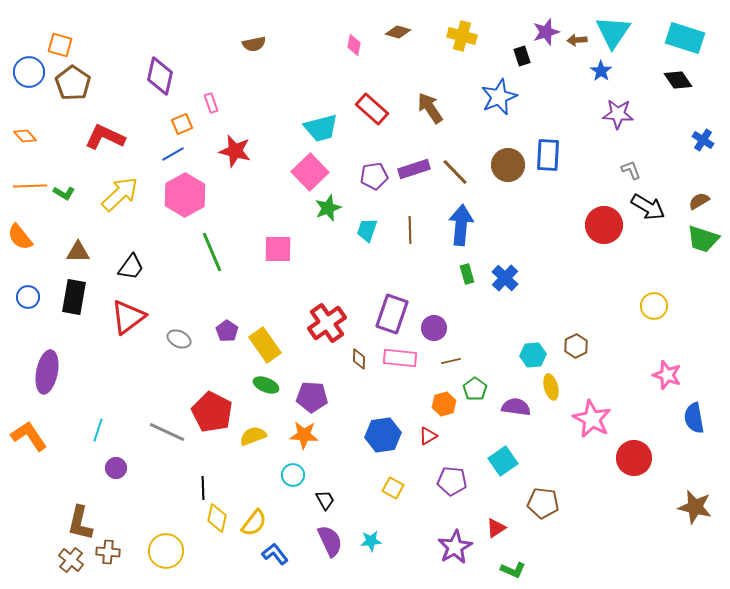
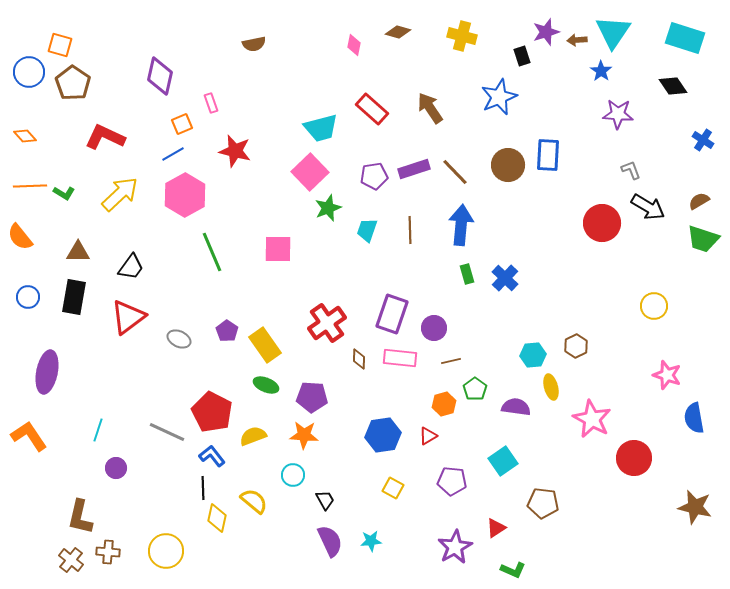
black diamond at (678, 80): moved 5 px left, 6 px down
red circle at (604, 225): moved 2 px left, 2 px up
brown L-shape at (80, 523): moved 6 px up
yellow semicircle at (254, 523): moved 22 px up; rotated 88 degrees counterclockwise
blue L-shape at (275, 554): moved 63 px left, 98 px up
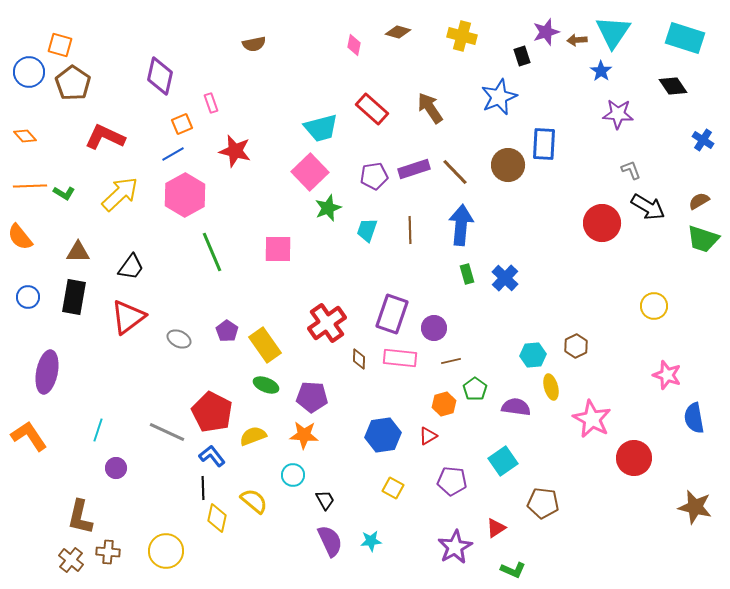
blue rectangle at (548, 155): moved 4 px left, 11 px up
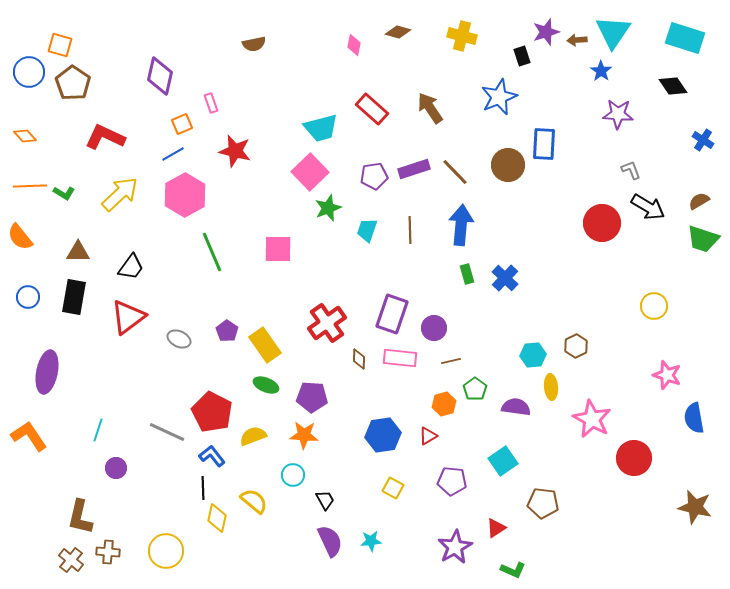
yellow ellipse at (551, 387): rotated 10 degrees clockwise
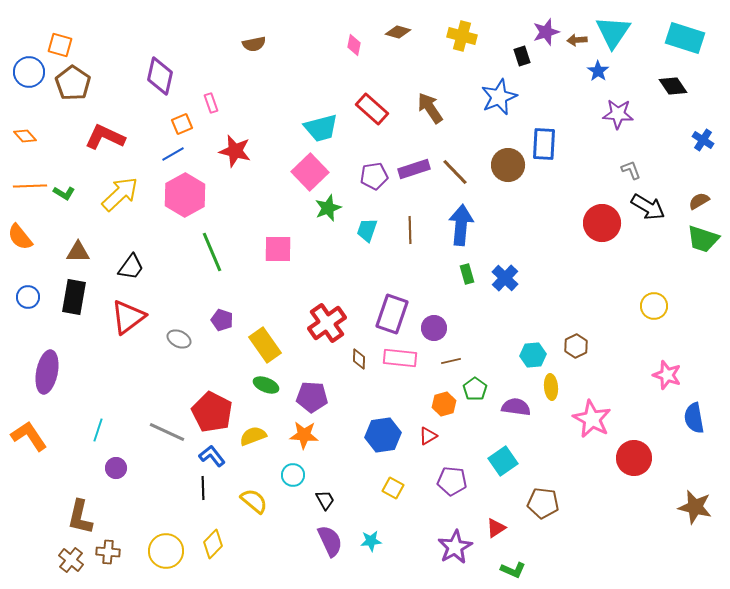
blue star at (601, 71): moved 3 px left
purple pentagon at (227, 331): moved 5 px left, 11 px up; rotated 15 degrees counterclockwise
yellow diamond at (217, 518): moved 4 px left, 26 px down; rotated 32 degrees clockwise
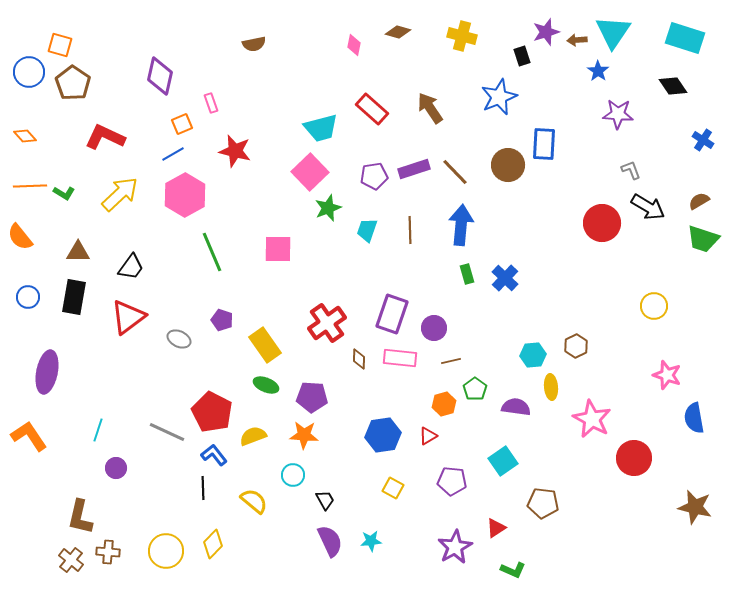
blue L-shape at (212, 456): moved 2 px right, 1 px up
